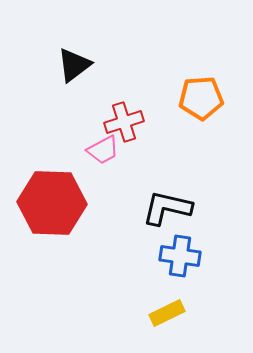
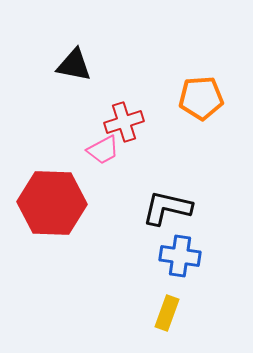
black triangle: rotated 48 degrees clockwise
yellow rectangle: rotated 44 degrees counterclockwise
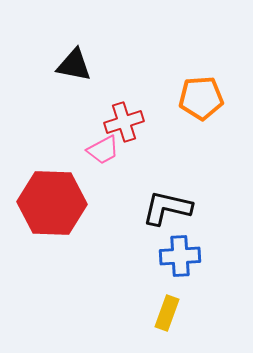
blue cross: rotated 12 degrees counterclockwise
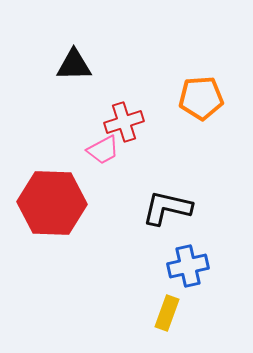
black triangle: rotated 12 degrees counterclockwise
blue cross: moved 8 px right, 10 px down; rotated 9 degrees counterclockwise
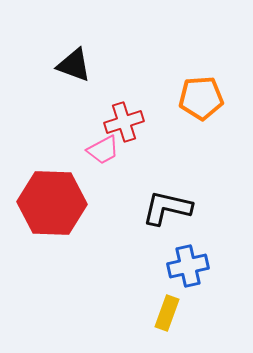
black triangle: rotated 21 degrees clockwise
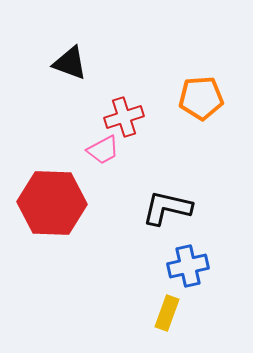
black triangle: moved 4 px left, 2 px up
red cross: moved 5 px up
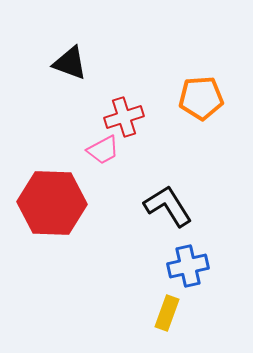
black L-shape: moved 1 px right, 2 px up; rotated 45 degrees clockwise
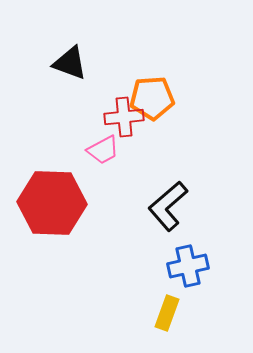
orange pentagon: moved 49 px left
red cross: rotated 12 degrees clockwise
black L-shape: rotated 99 degrees counterclockwise
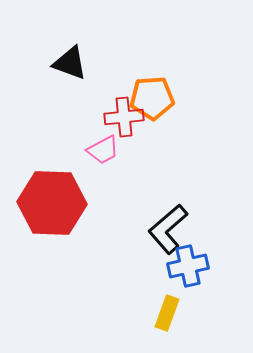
black L-shape: moved 23 px down
